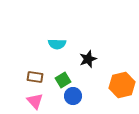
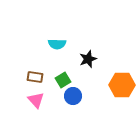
orange hexagon: rotated 15 degrees clockwise
pink triangle: moved 1 px right, 1 px up
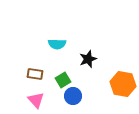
brown rectangle: moved 3 px up
orange hexagon: moved 1 px right, 1 px up; rotated 10 degrees clockwise
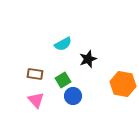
cyan semicircle: moved 6 px right; rotated 30 degrees counterclockwise
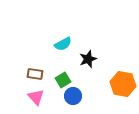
pink triangle: moved 3 px up
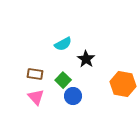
black star: moved 2 px left; rotated 18 degrees counterclockwise
green square: rotated 14 degrees counterclockwise
